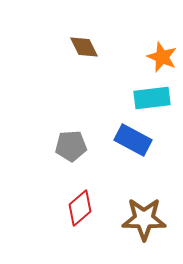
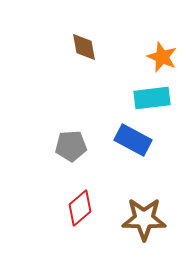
brown diamond: rotated 16 degrees clockwise
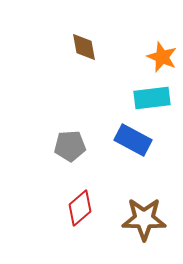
gray pentagon: moved 1 px left
